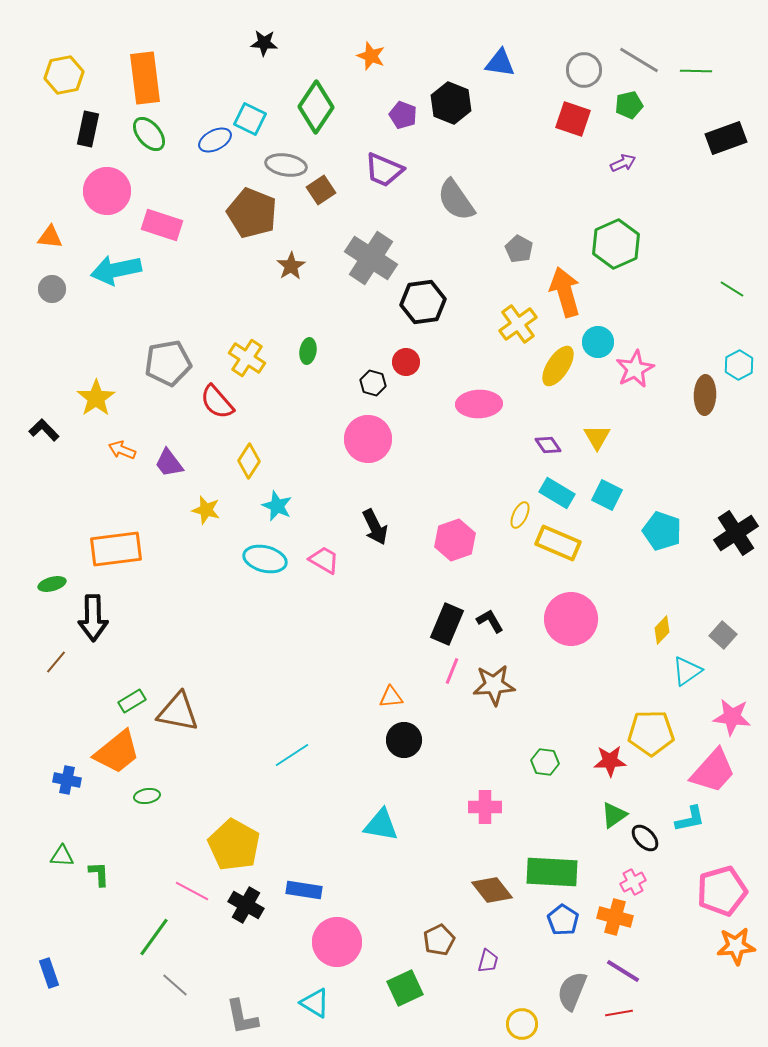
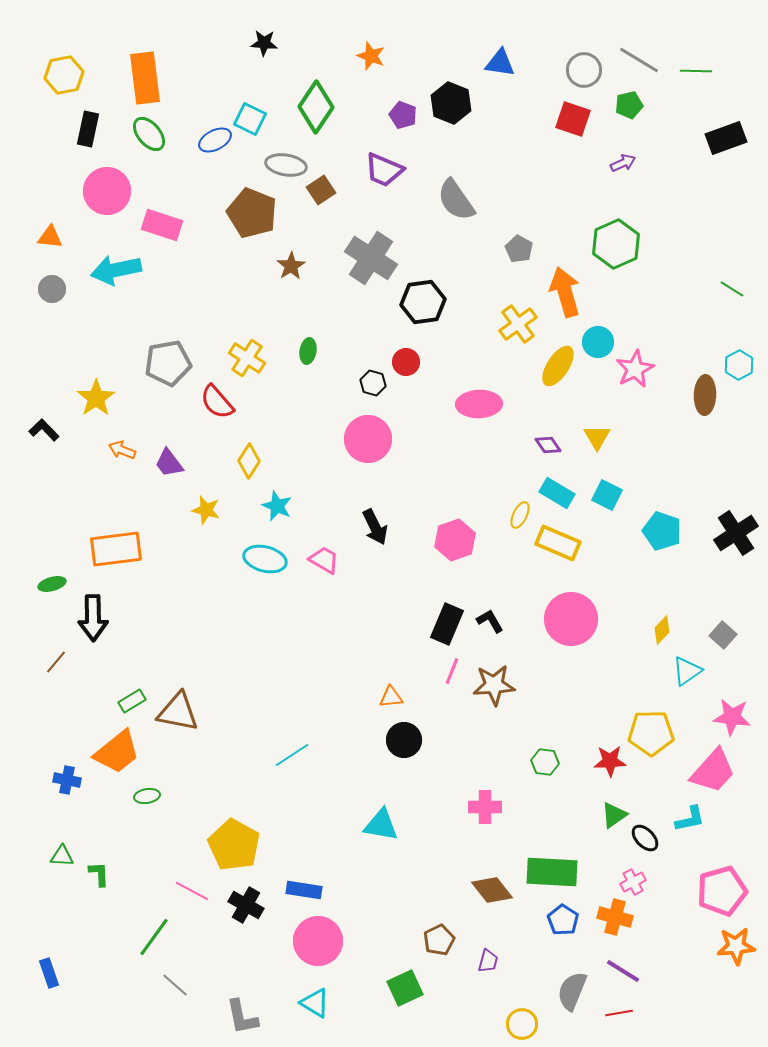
pink circle at (337, 942): moved 19 px left, 1 px up
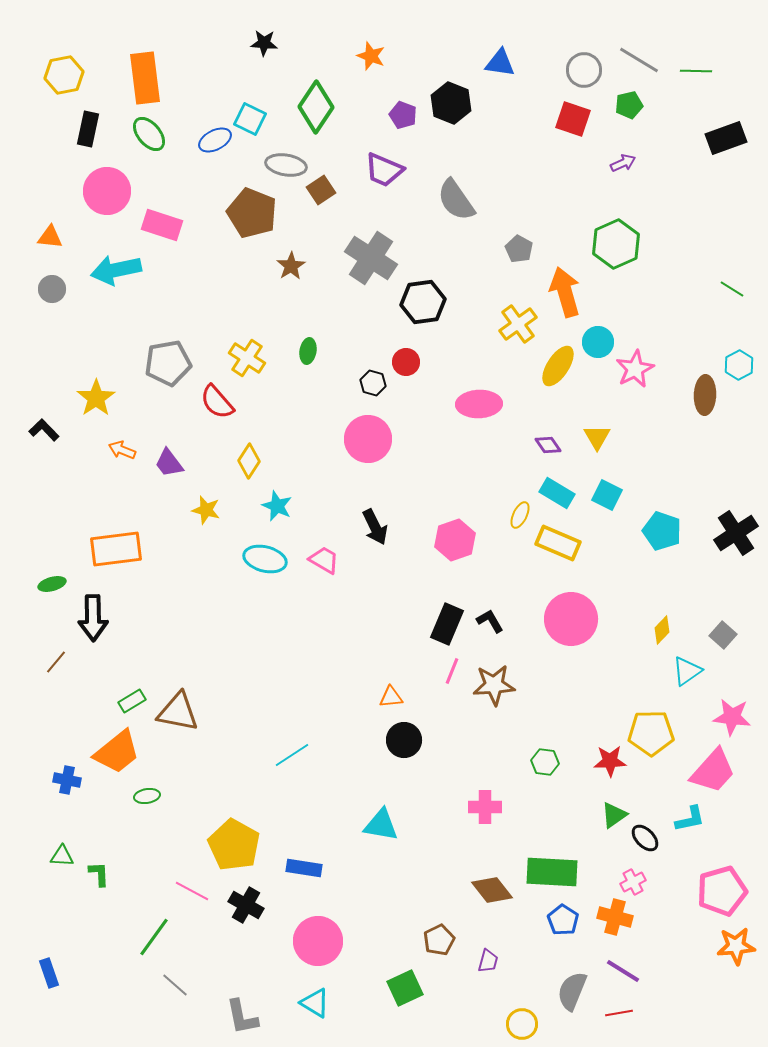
blue rectangle at (304, 890): moved 22 px up
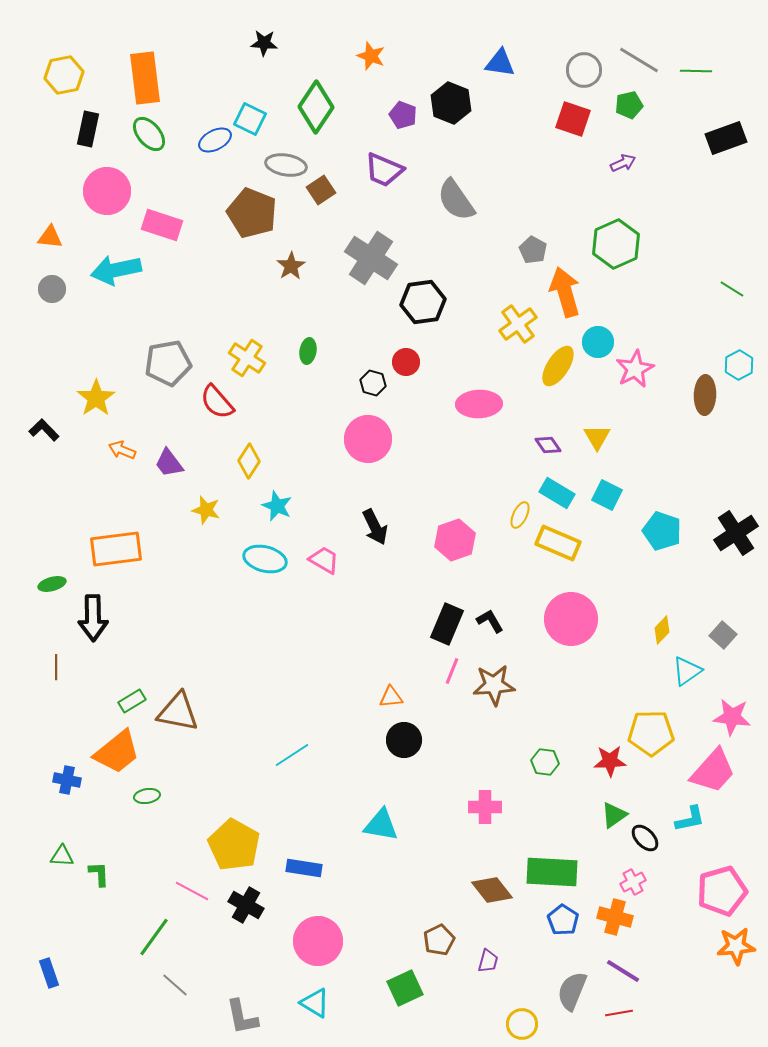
gray pentagon at (519, 249): moved 14 px right, 1 px down
brown line at (56, 662): moved 5 px down; rotated 40 degrees counterclockwise
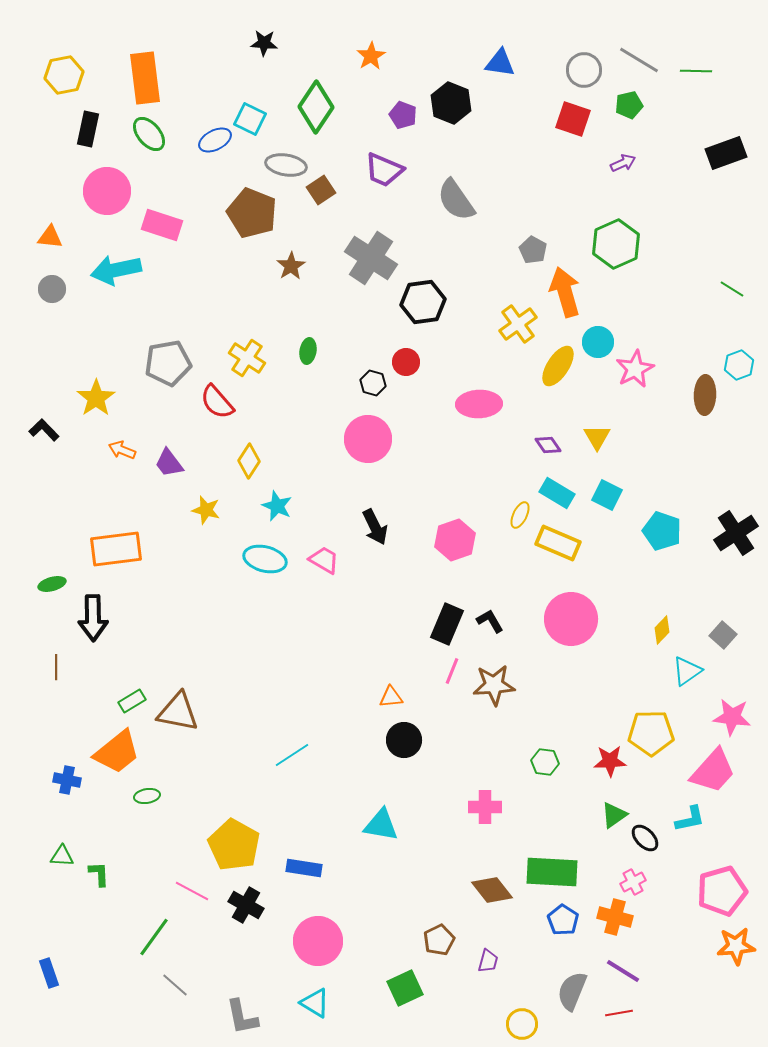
orange star at (371, 56): rotated 20 degrees clockwise
black rectangle at (726, 138): moved 15 px down
cyan hexagon at (739, 365): rotated 8 degrees clockwise
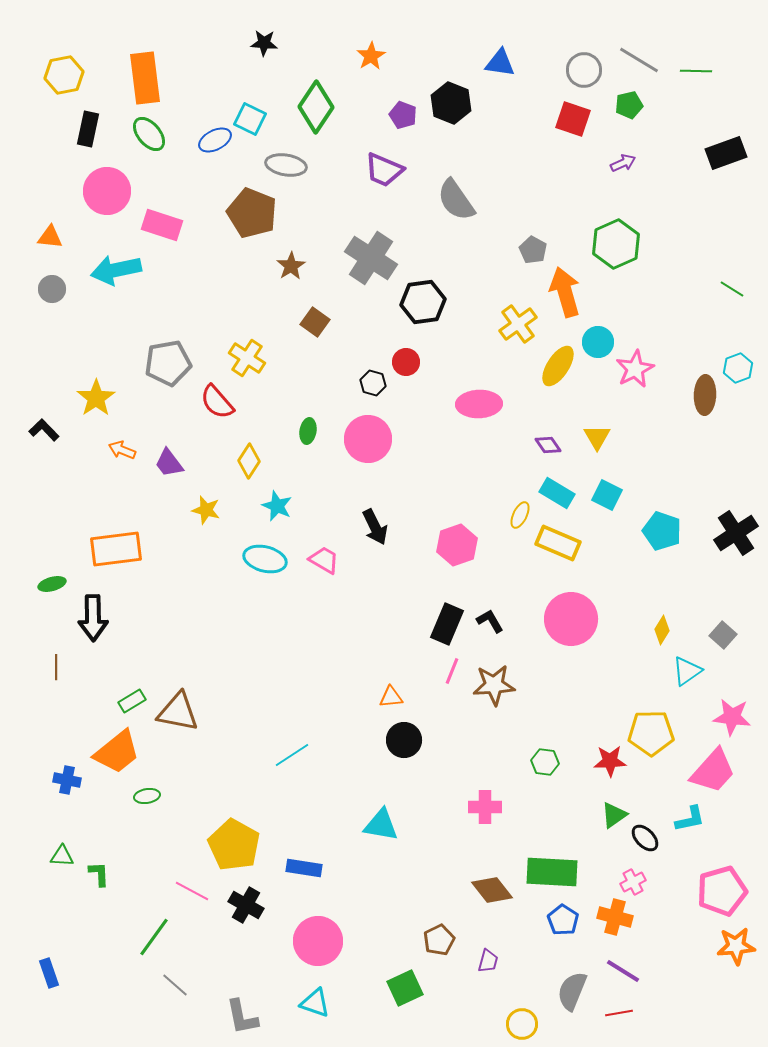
brown square at (321, 190): moved 6 px left, 132 px down; rotated 20 degrees counterclockwise
green ellipse at (308, 351): moved 80 px down
cyan hexagon at (739, 365): moved 1 px left, 3 px down
pink hexagon at (455, 540): moved 2 px right, 5 px down
yellow diamond at (662, 630): rotated 12 degrees counterclockwise
cyan triangle at (315, 1003): rotated 12 degrees counterclockwise
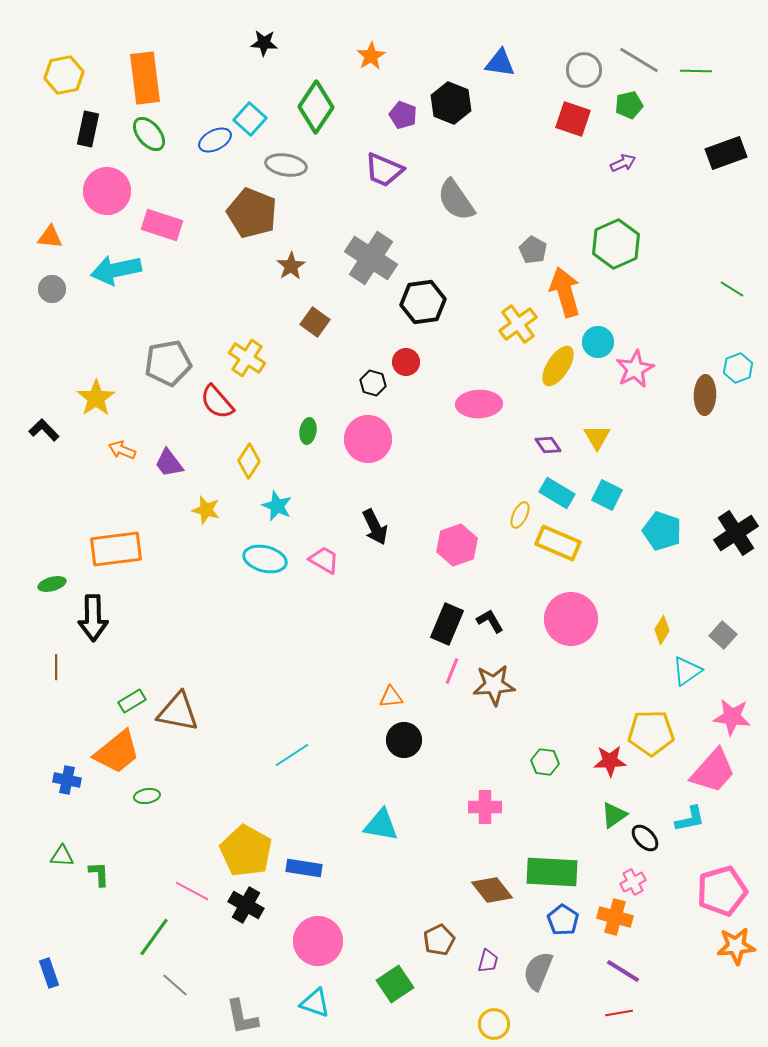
cyan square at (250, 119): rotated 16 degrees clockwise
yellow pentagon at (234, 845): moved 12 px right, 6 px down
green square at (405, 988): moved 10 px left, 4 px up; rotated 9 degrees counterclockwise
gray semicircle at (572, 991): moved 34 px left, 20 px up
yellow circle at (522, 1024): moved 28 px left
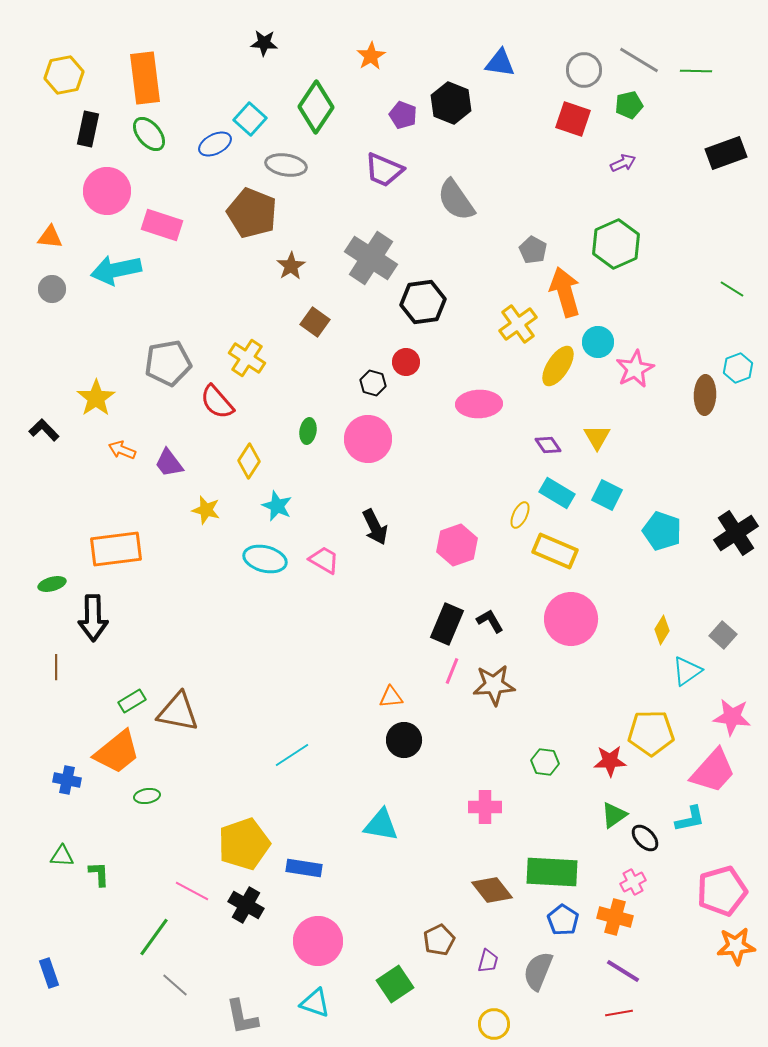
blue ellipse at (215, 140): moved 4 px down
yellow rectangle at (558, 543): moved 3 px left, 8 px down
yellow pentagon at (246, 851): moved 2 px left, 7 px up; rotated 24 degrees clockwise
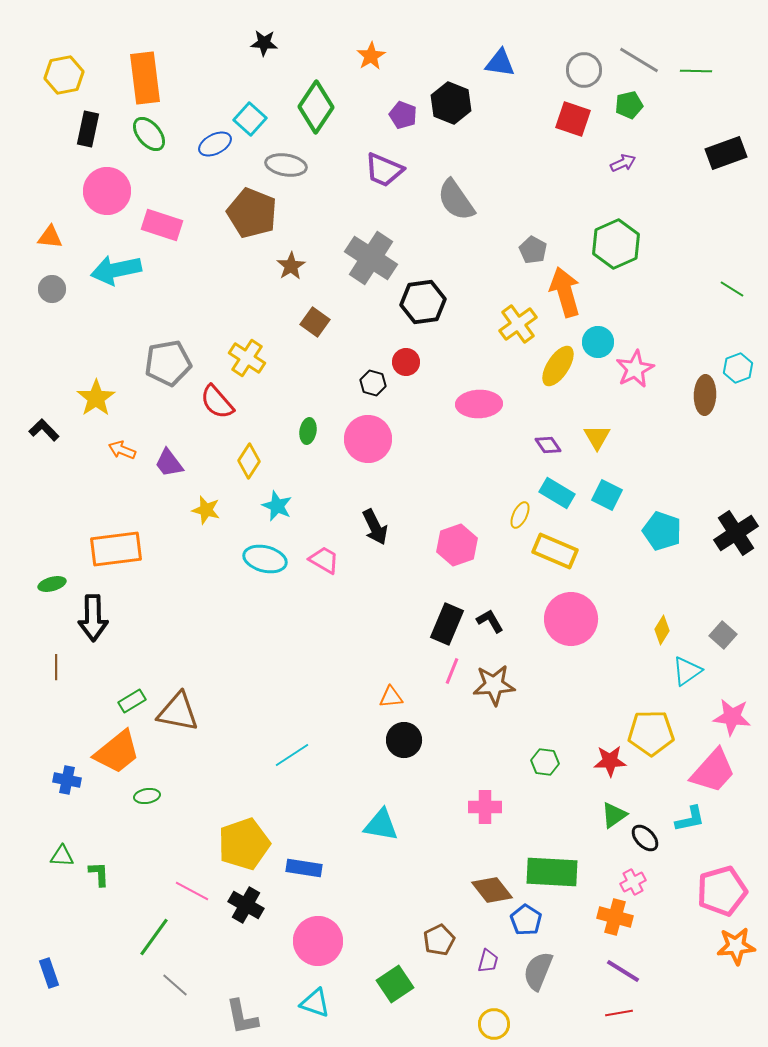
blue pentagon at (563, 920): moved 37 px left
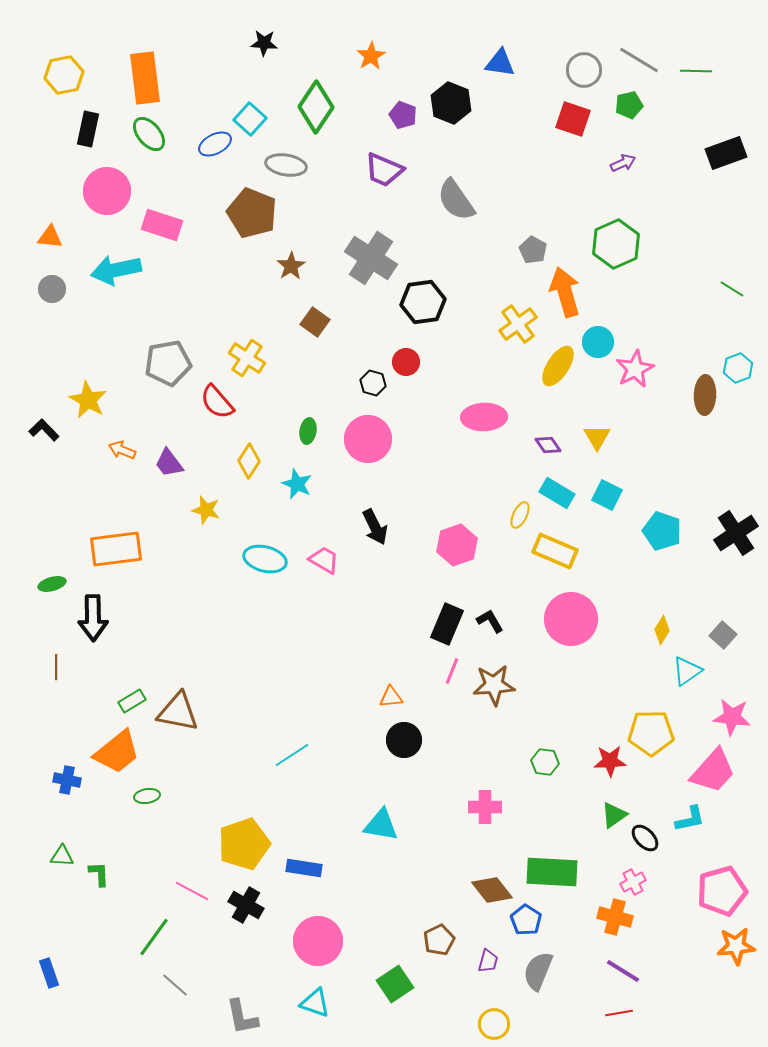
yellow star at (96, 398): moved 8 px left, 2 px down; rotated 9 degrees counterclockwise
pink ellipse at (479, 404): moved 5 px right, 13 px down
cyan star at (277, 506): moved 20 px right, 22 px up
